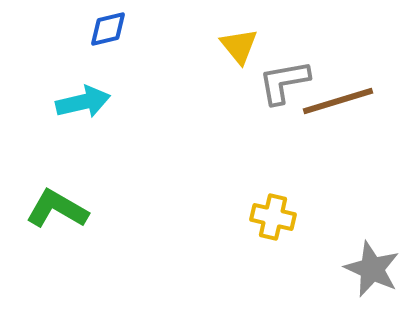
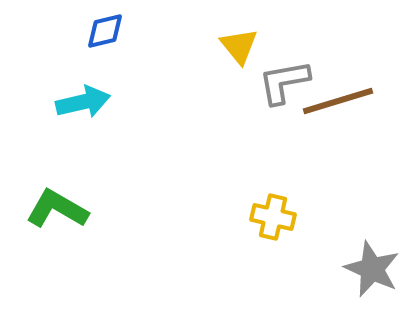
blue diamond: moved 3 px left, 2 px down
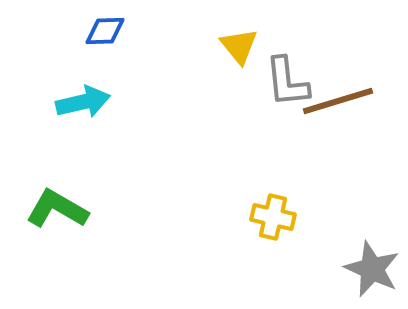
blue diamond: rotated 12 degrees clockwise
gray L-shape: moved 3 px right; rotated 86 degrees counterclockwise
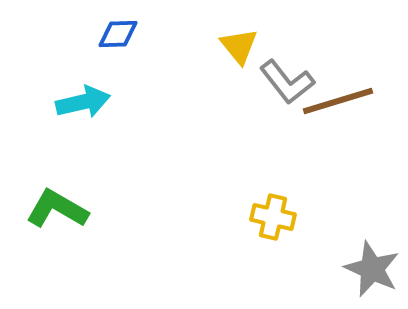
blue diamond: moved 13 px right, 3 px down
gray L-shape: rotated 32 degrees counterclockwise
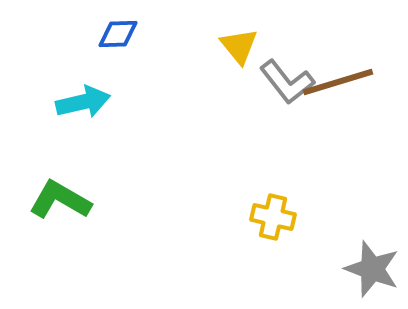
brown line: moved 19 px up
green L-shape: moved 3 px right, 9 px up
gray star: rotated 4 degrees counterclockwise
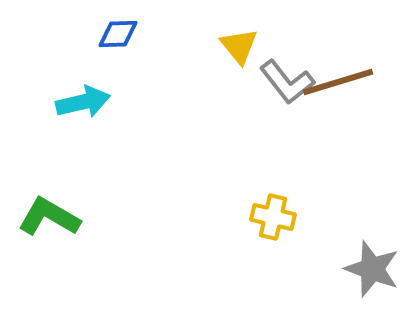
green L-shape: moved 11 px left, 17 px down
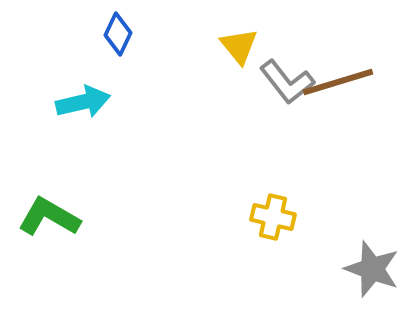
blue diamond: rotated 63 degrees counterclockwise
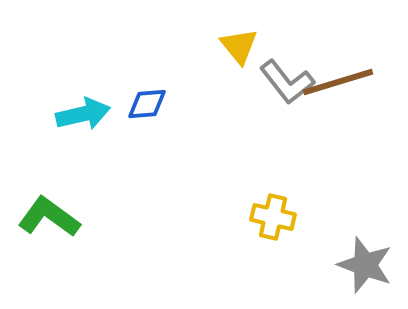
blue diamond: moved 29 px right, 70 px down; rotated 60 degrees clockwise
cyan arrow: moved 12 px down
green L-shape: rotated 6 degrees clockwise
gray star: moved 7 px left, 4 px up
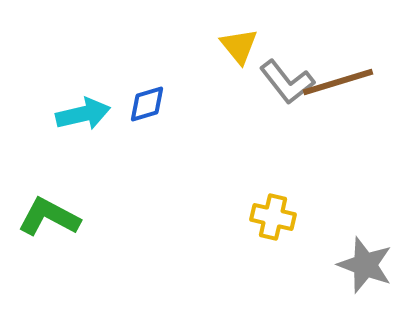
blue diamond: rotated 12 degrees counterclockwise
green L-shape: rotated 8 degrees counterclockwise
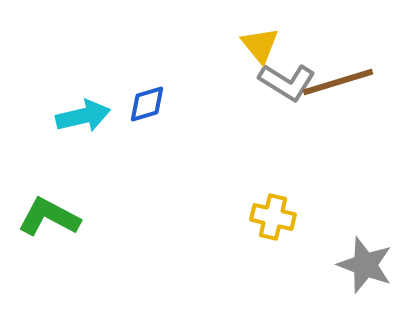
yellow triangle: moved 21 px right, 1 px up
gray L-shape: rotated 20 degrees counterclockwise
cyan arrow: moved 2 px down
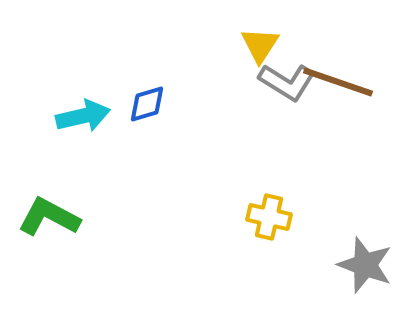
yellow triangle: rotated 12 degrees clockwise
brown line: rotated 36 degrees clockwise
yellow cross: moved 4 px left
